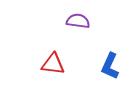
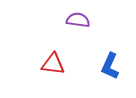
purple semicircle: moved 1 px up
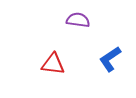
blue L-shape: moved 7 px up; rotated 32 degrees clockwise
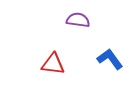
blue L-shape: rotated 88 degrees clockwise
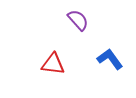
purple semicircle: rotated 40 degrees clockwise
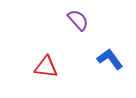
red triangle: moved 7 px left, 3 px down
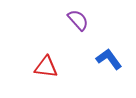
blue L-shape: moved 1 px left
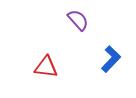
blue L-shape: moved 2 px right; rotated 80 degrees clockwise
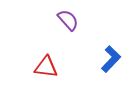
purple semicircle: moved 10 px left
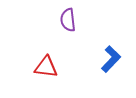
purple semicircle: rotated 145 degrees counterclockwise
